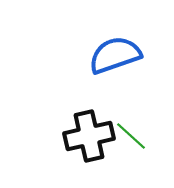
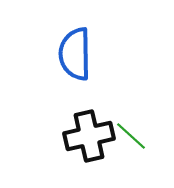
blue semicircle: moved 40 px left, 1 px up; rotated 72 degrees counterclockwise
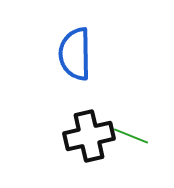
green line: rotated 20 degrees counterclockwise
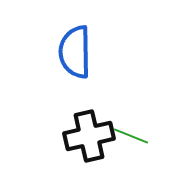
blue semicircle: moved 2 px up
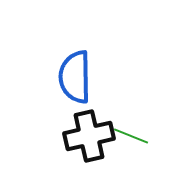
blue semicircle: moved 25 px down
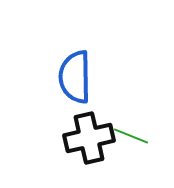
black cross: moved 2 px down
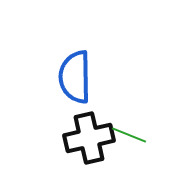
green line: moved 2 px left, 1 px up
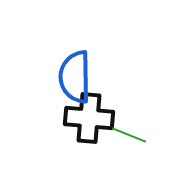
black cross: moved 20 px up; rotated 18 degrees clockwise
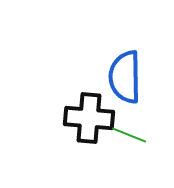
blue semicircle: moved 50 px right
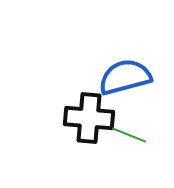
blue semicircle: rotated 76 degrees clockwise
